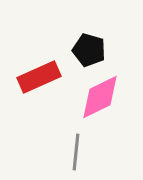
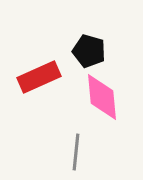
black pentagon: moved 1 px down
pink diamond: moved 2 px right; rotated 69 degrees counterclockwise
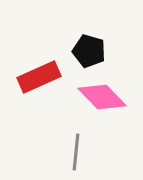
pink diamond: rotated 39 degrees counterclockwise
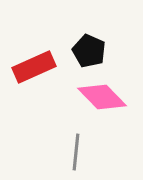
black pentagon: rotated 8 degrees clockwise
red rectangle: moved 5 px left, 10 px up
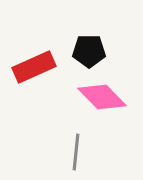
black pentagon: rotated 24 degrees counterclockwise
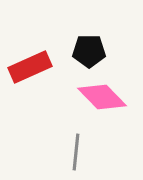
red rectangle: moved 4 px left
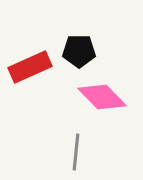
black pentagon: moved 10 px left
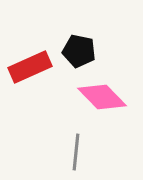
black pentagon: rotated 12 degrees clockwise
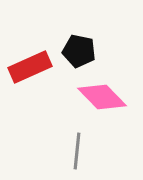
gray line: moved 1 px right, 1 px up
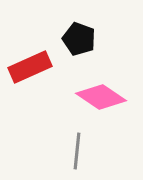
black pentagon: moved 12 px up; rotated 8 degrees clockwise
pink diamond: moved 1 px left; rotated 12 degrees counterclockwise
